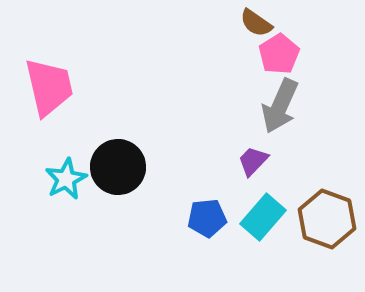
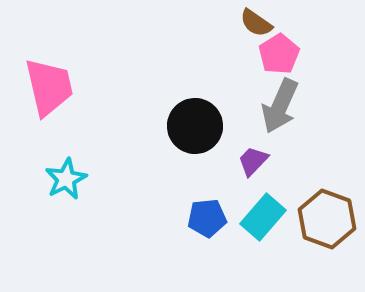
black circle: moved 77 px right, 41 px up
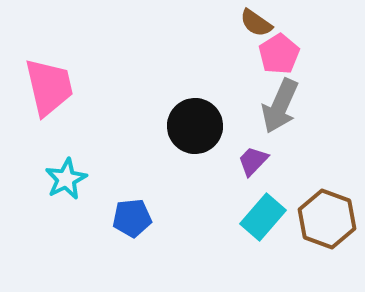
blue pentagon: moved 75 px left
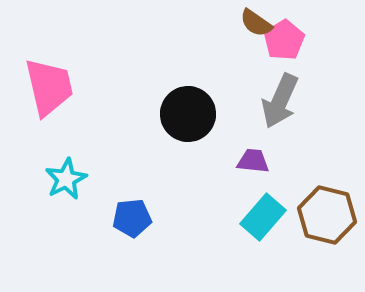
pink pentagon: moved 5 px right, 14 px up
gray arrow: moved 5 px up
black circle: moved 7 px left, 12 px up
purple trapezoid: rotated 52 degrees clockwise
brown hexagon: moved 4 px up; rotated 6 degrees counterclockwise
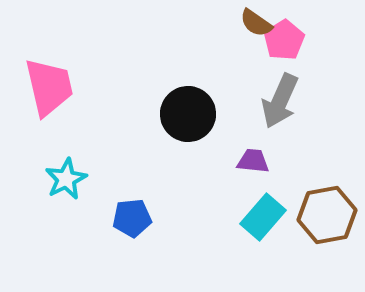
brown hexagon: rotated 24 degrees counterclockwise
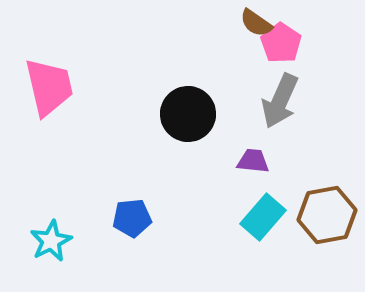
pink pentagon: moved 3 px left, 3 px down; rotated 6 degrees counterclockwise
cyan star: moved 15 px left, 62 px down
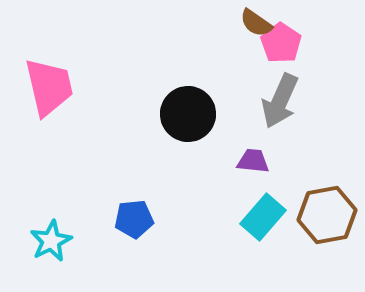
blue pentagon: moved 2 px right, 1 px down
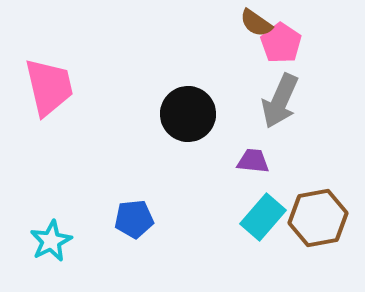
brown hexagon: moved 9 px left, 3 px down
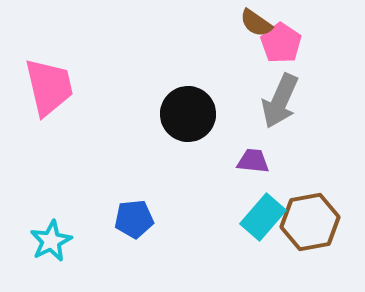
brown hexagon: moved 8 px left, 4 px down
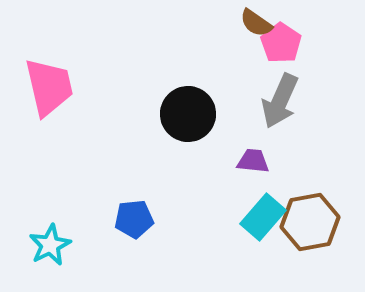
cyan star: moved 1 px left, 4 px down
